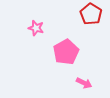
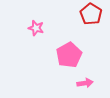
pink pentagon: moved 3 px right, 3 px down
pink arrow: moved 1 px right; rotated 35 degrees counterclockwise
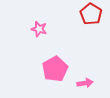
pink star: moved 3 px right, 1 px down
pink pentagon: moved 14 px left, 14 px down
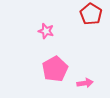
pink star: moved 7 px right, 2 px down
